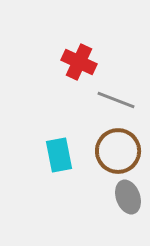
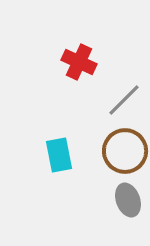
gray line: moved 8 px right; rotated 66 degrees counterclockwise
brown circle: moved 7 px right
gray ellipse: moved 3 px down
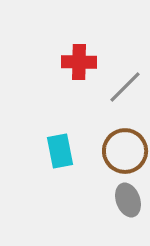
red cross: rotated 24 degrees counterclockwise
gray line: moved 1 px right, 13 px up
cyan rectangle: moved 1 px right, 4 px up
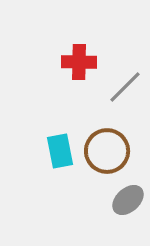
brown circle: moved 18 px left
gray ellipse: rotated 68 degrees clockwise
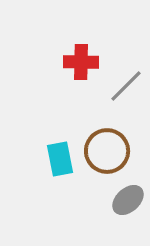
red cross: moved 2 px right
gray line: moved 1 px right, 1 px up
cyan rectangle: moved 8 px down
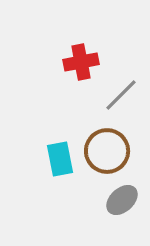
red cross: rotated 12 degrees counterclockwise
gray line: moved 5 px left, 9 px down
gray ellipse: moved 6 px left
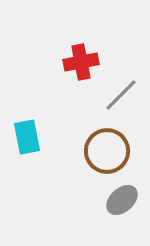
cyan rectangle: moved 33 px left, 22 px up
